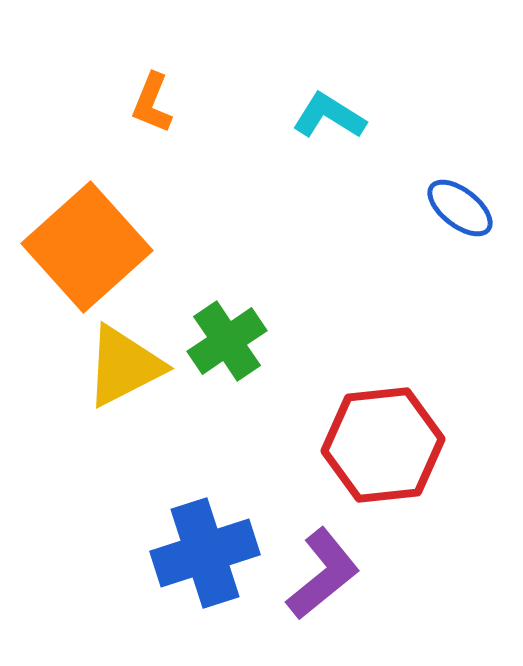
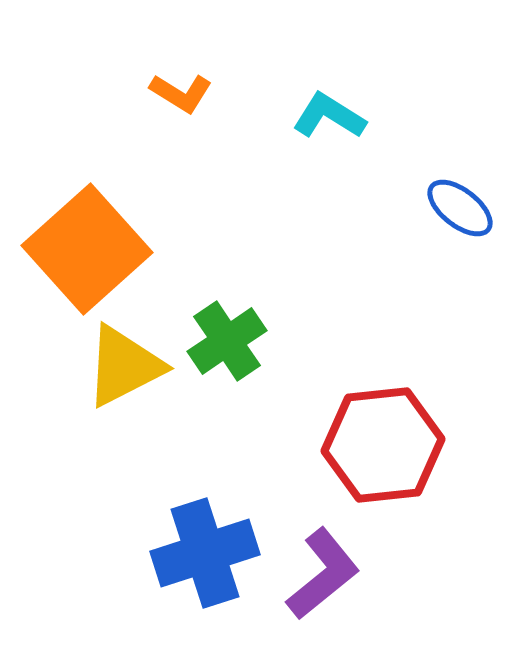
orange L-shape: moved 29 px right, 10 px up; rotated 80 degrees counterclockwise
orange square: moved 2 px down
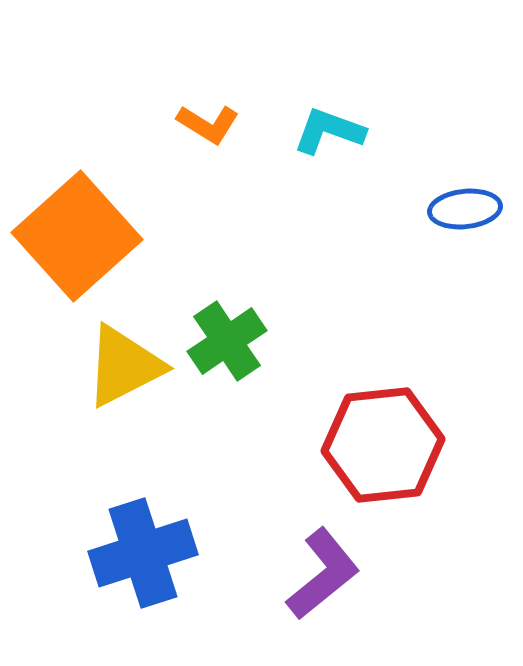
orange L-shape: moved 27 px right, 31 px down
cyan L-shape: moved 15 px down; rotated 12 degrees counterclockwise
blue ellipse: moved 5 px right, 1 px down; rotated 44 degrees counterclockwise
orange square: moved 10 px left, 13 px up
blue cross: moved 62 px left
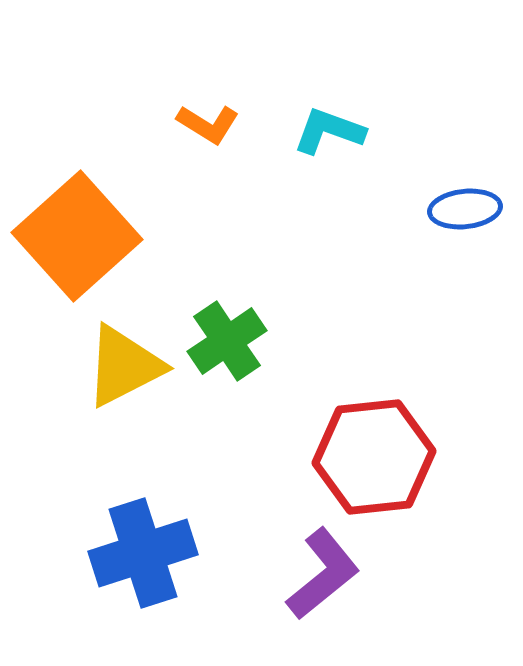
red hexagon: moved 9 px left, 12 px down
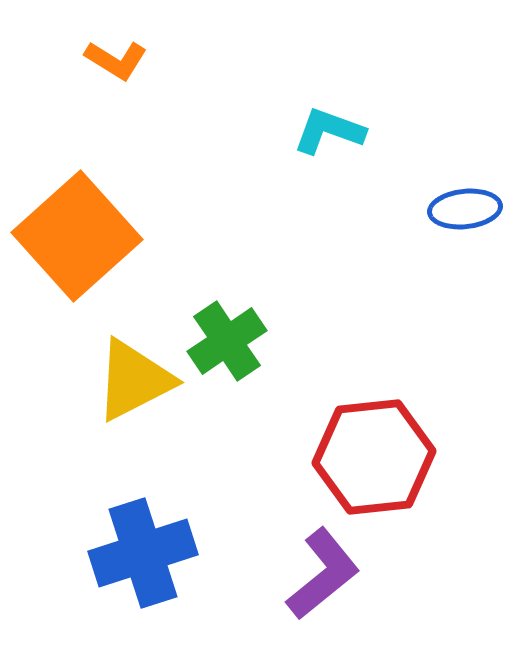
orange L-shape: moved 92 px left, 64 px up
yellow triangle: moved 10 px right, 14 px down
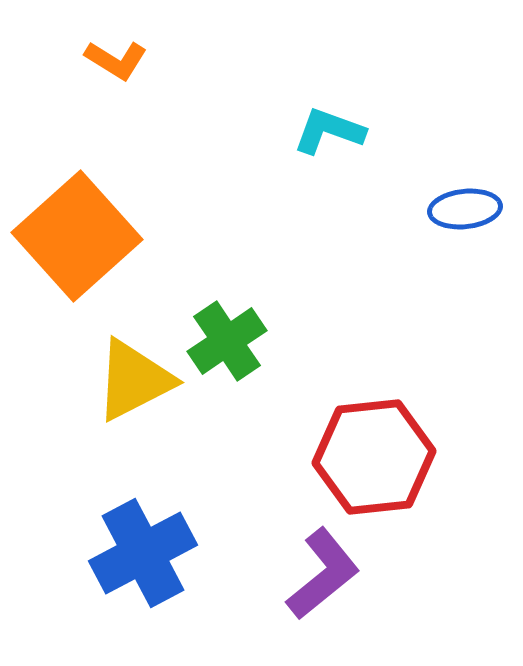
blue cross: rotated 10 degrees counterclockwise
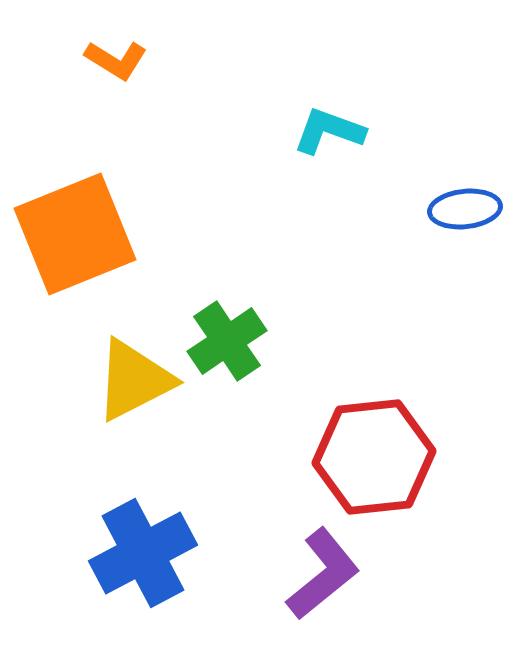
orange square: moved 2 px left, 2 px up; rotated 20 degrees clockwise
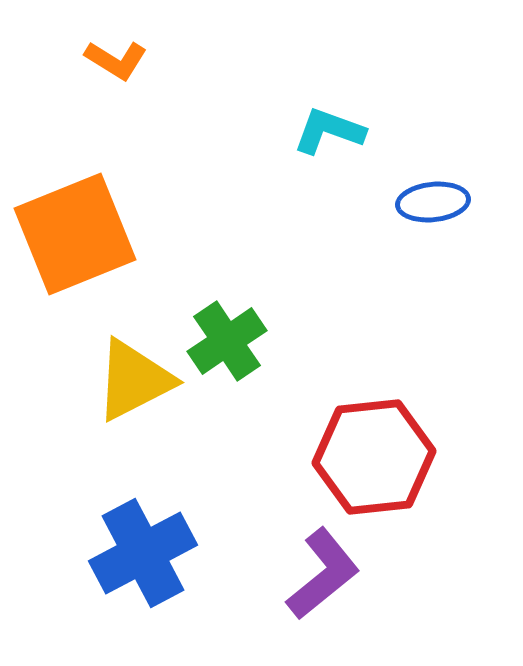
blue ellipse: moved 32 px left, 7 px up
